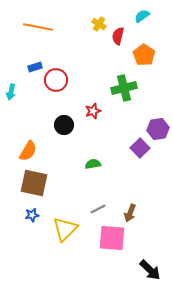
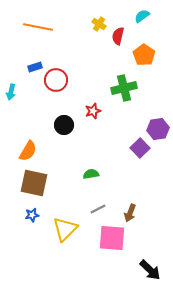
green semicircle: moved 2 px left, 10 px down
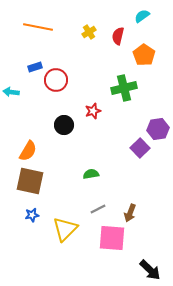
yellow cross: moved 10 px left, 8 px down; rotated 24 degrees clockwise
cyan arrow: rotated 84 degrees clockwise
brown square: moved 4 px left, 2 px up
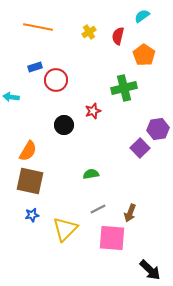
cyan arrow: moved 5 px down
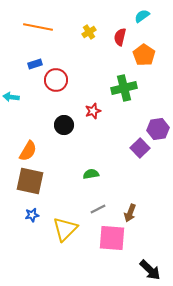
red semicircle: moved 2 px right, 1 px down
blue rectangle: moved 3 px up
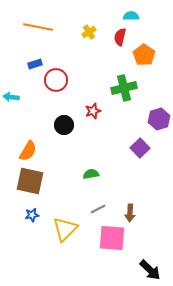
cyan semicircle: moved 11 px left; rotated 35 degrees clockwise
purple hexagon: moved 1 px right, 10 px up; rotated 10 degrees counterclockwise
brown arrow: rotated 18 degrees counterclockwise
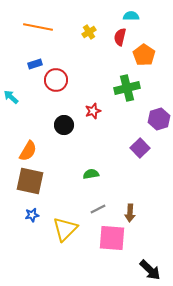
green cross: moved 3 px right
cyan arrow: rotated 35 degrees clockwise
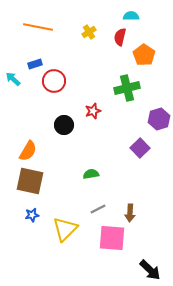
red circle: moved 2 px left, 1 px down
cyan arrow: moved 2 px right, 18 px up
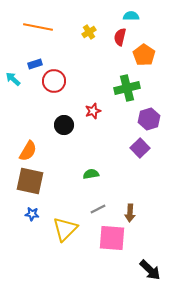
purple hexagon: moved 10 px left
blue star: moved 1 px up; rotated 16 degrees clockwise
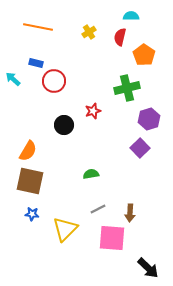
blue rectangle: moved 1 px right, 1 px up; rotated 32 degrees clockwise
black arrow: moved 2 px left, 2 px up
